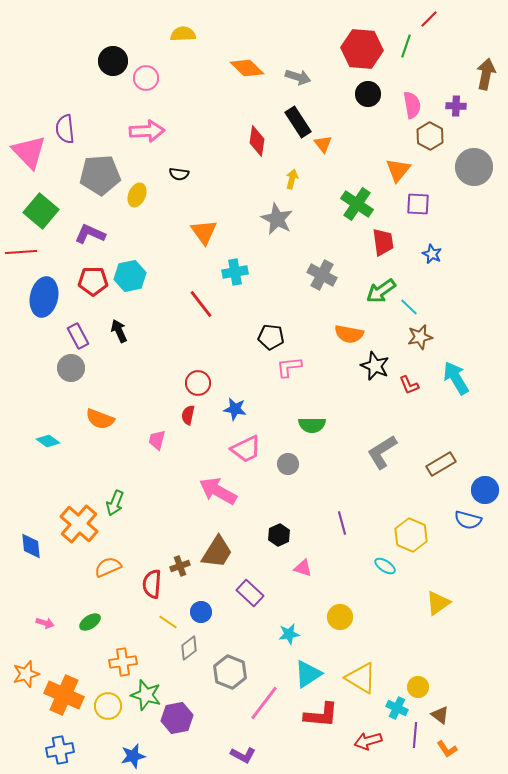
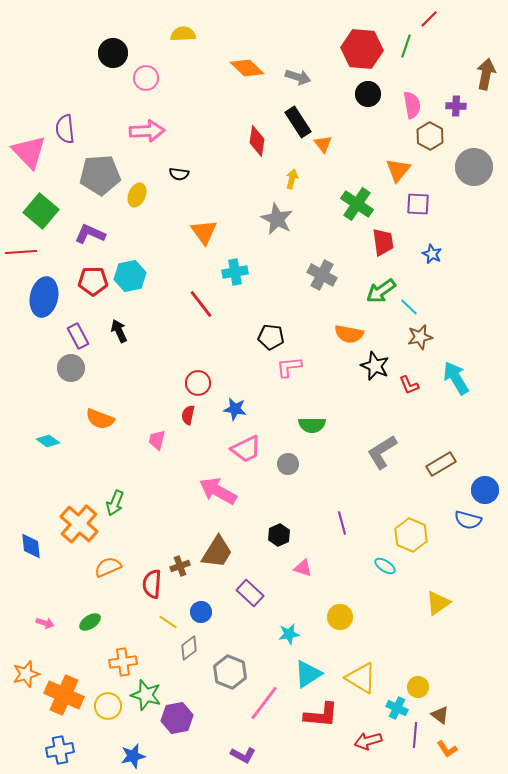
black circle at (113, 61): moved 8 px up
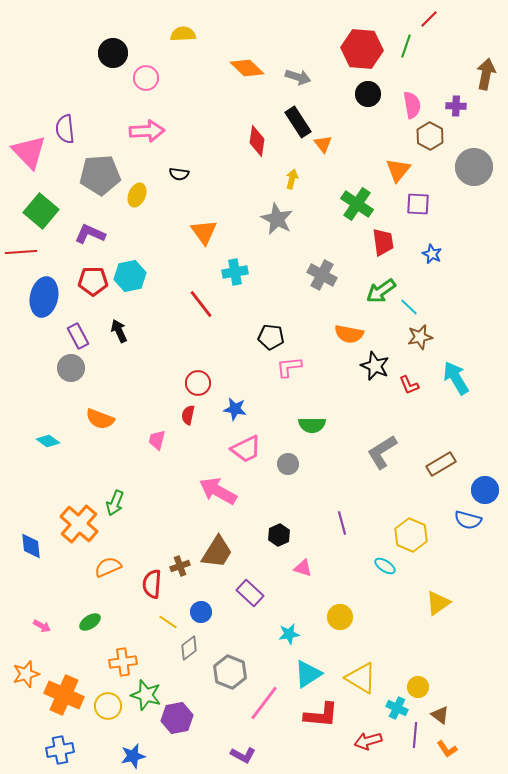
pink arrow at (45, 623): moved 3 px left, 3 px down; rotated 12 degrees clockwise
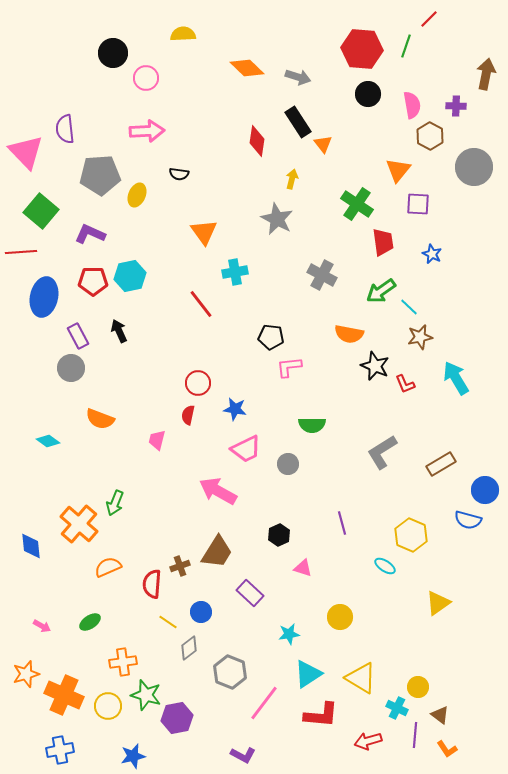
pink triangle at (29, 152): moved 3 px left
red L-shape at (409, 385): moved 4 px left, 1 px up
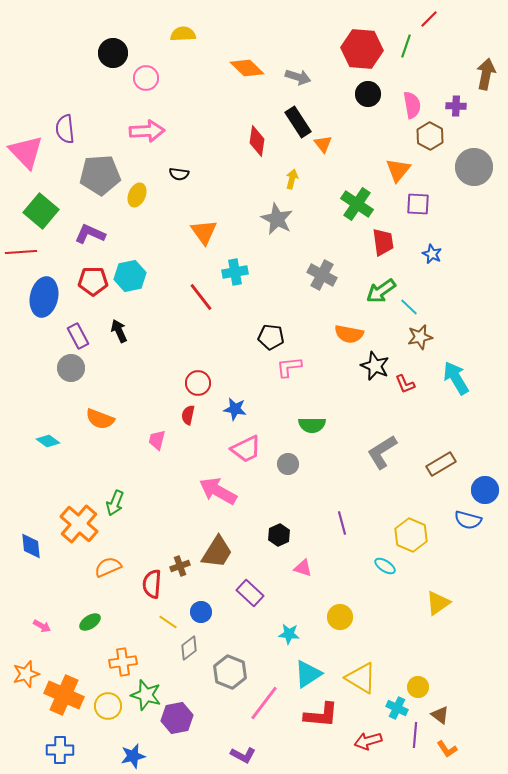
red line at (201, 304): moved 7 px up
cyan star at (289, 634): rotated 15 degrees clockwise
blue cross at (60, 750): rotated 12 degrees clockwise
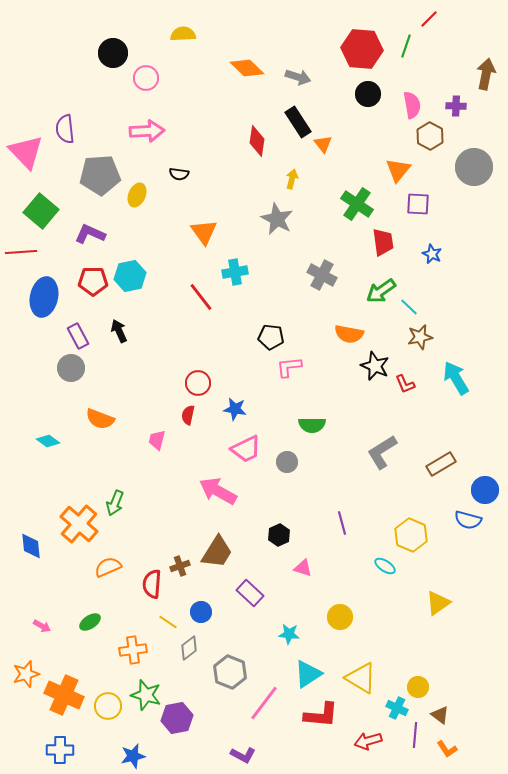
gray circle at (288, 464): moved 1 px left, 2 px up
orange cross at (123, 662): moved 10 px right, 12 px up
